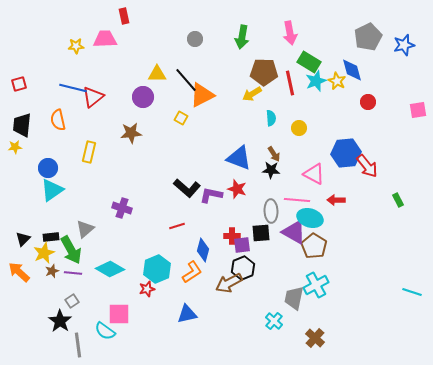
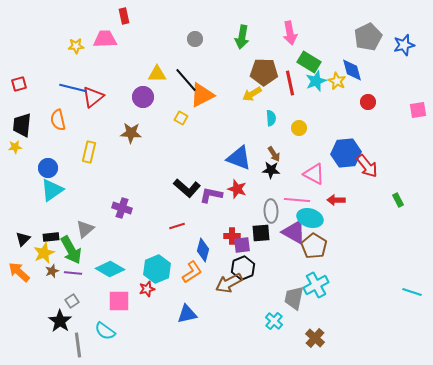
brown star at (131, 133): rotated 10 degrees clockwise
pink square at (119, 314): moved 13 px up
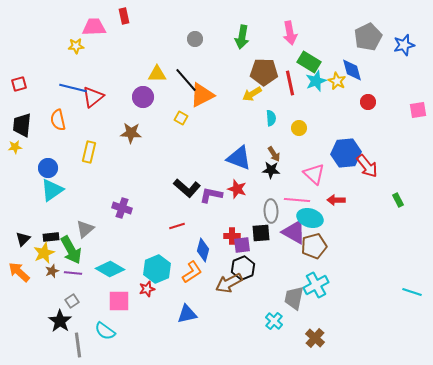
pink trapezoid at (105, 39): moved 11 px left, 12 px up
pink triangle at (314, 174): rotated 15 degrees clockwise
brown pentagon at (314, 246): rotated 25 degrees clockwise
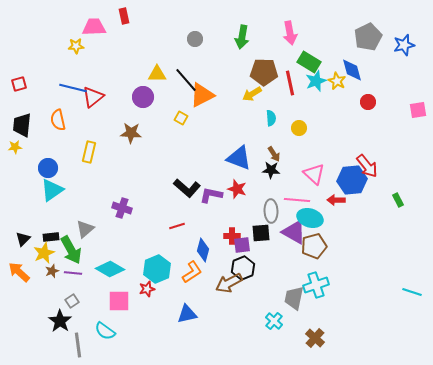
blue hexagon at (346, 153): moved 6 px right, 27 px down
cyan cross at (316, 285): rotated 10 degrees clockwise
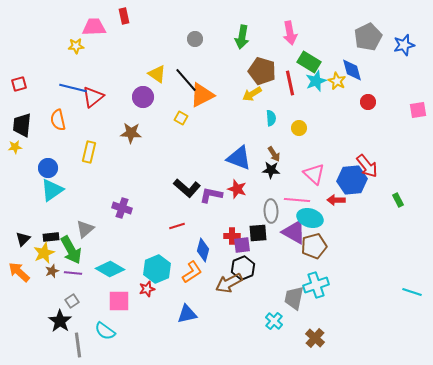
brown pentagon at (264, 72): moved 2 px left, 1 px up; rotated 16 degrees clockwise
yellow triangle at (157, 74): rotated 36 degrees clockwise
black square at (261, 233): moved 3 px left
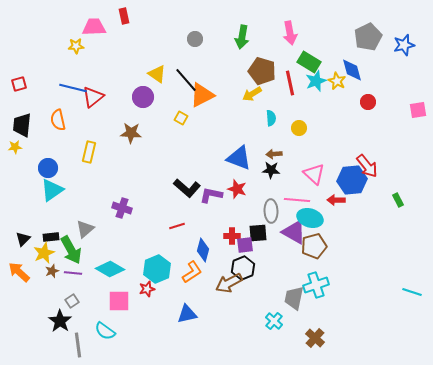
brown arrow at (274, 154): rotated 119 degrees clockwise
purple square at (242, 245): moved 3 px right
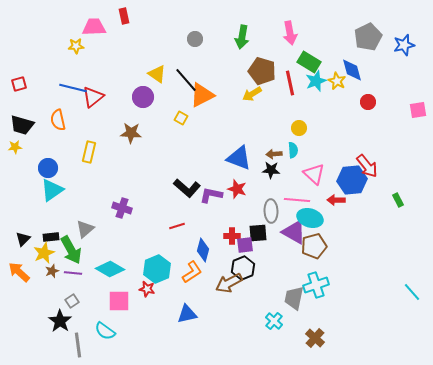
cyan semicircle at (271, 118): moved 22 px right, 32 px down
black trapezoid at (22, 125): rotated 80 degrees counterclockwise
red star at (147, 289): rotated 28 degrees clockwise
cyan line at (412, 292): rotated 30 degrees clockwise
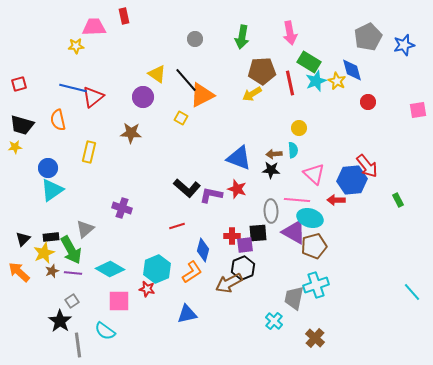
brown pentagon at (262, 71): rotated 20 degrees counterclockwise
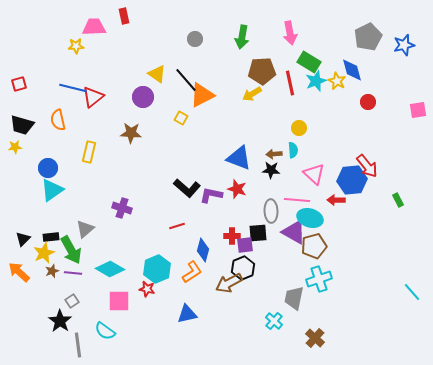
cyan cross at (316, 285): moved 3 px right, 6 px up
